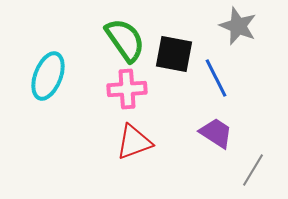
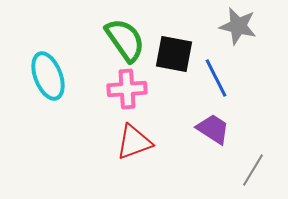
gray star: rotated 9 degrees counterclockwise
cyan ellipse: rotated 42 degrees counterclockwise
purple trapezoid: moved 3 px left, 4 px up
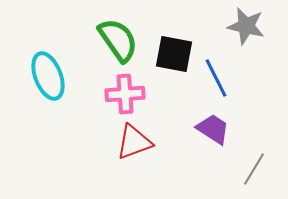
gray star: moved 8 px right
green semicircle: moved 7 px left
pink cross: moved 2 px left, 5 px down
gray line: moved 1 px right, 1 px up
